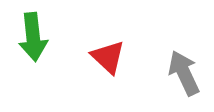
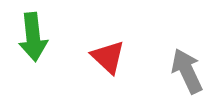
gray arrow: moved 3 px right, 2 px up
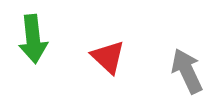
green arrow: moved 2 px down
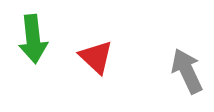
red triangle: moved 12 px left
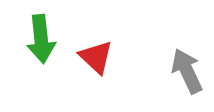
green arrow: moved 8 px right
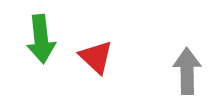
gray arrow: rotated 24 degrees clockwise
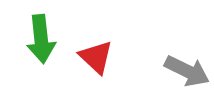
gray arrow: rotated 117 degrees clockwise
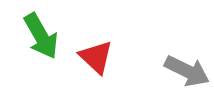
green arrow: moved 3 px up; rotated 24 degrees counterclockwise
